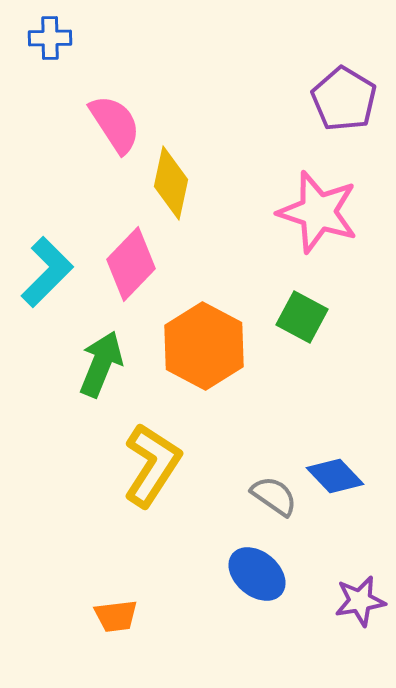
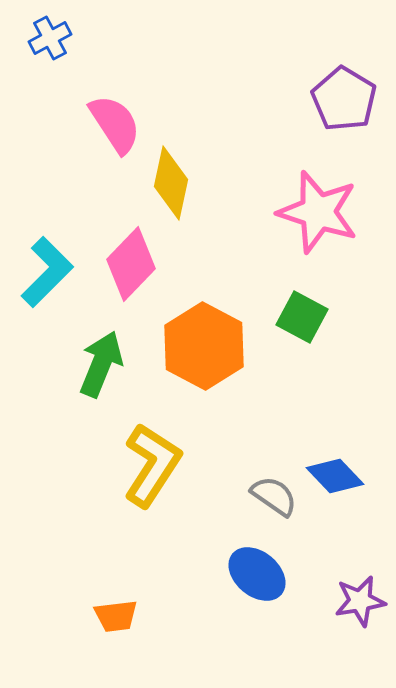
blue cross: rotated 27 degrees counterclockwise
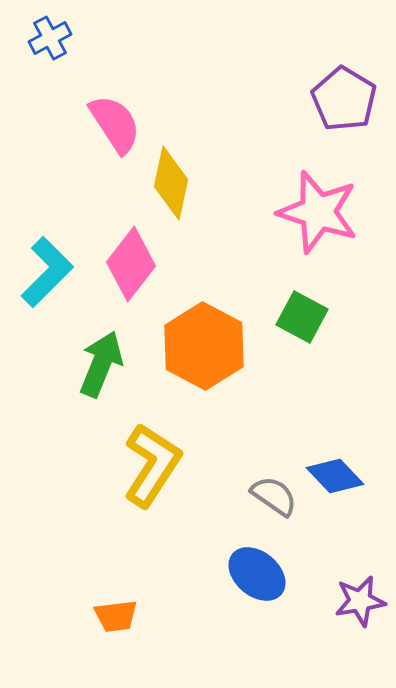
pink diamond: rotated 6 degrees counterclockwise
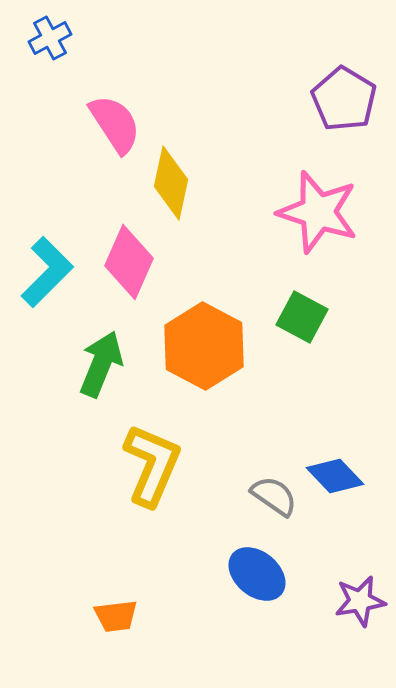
pink diamond: moved 2 px left, 2 px up; rotated 14 degrees counterclockwise
yellow L-shape: rotated 10 degrees counterclockwise
